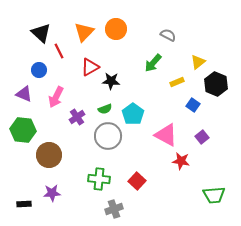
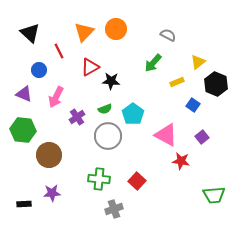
black triangle: moved 11 px left
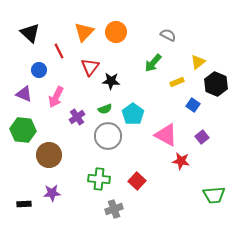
orange circle: moved 3 px down
red triangle: rotated 24 degrees counterclockwise
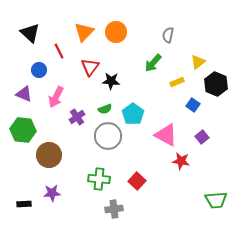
gray semicircle: rotated 105 degrees counterclockwise
green trapezoid: moved 2 px right, 5 px down
gray cross: rotated 12 degrees clockwise
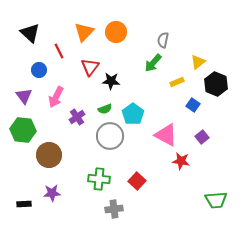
gray semicircle: moved 5 px left, 5 px down
purple triangle: moved 2 px down; rotated 30 degrees clockwise
gray circle: moved 2 px right
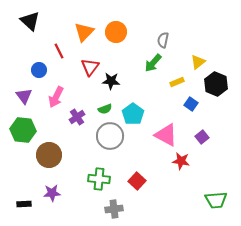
black triangle: moved 12 px up
blue square: moved 2 px left, 1 px up
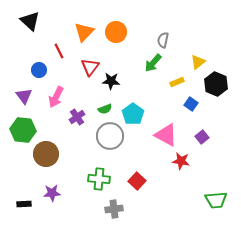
brown circle: moved 3 px left, 1 px up
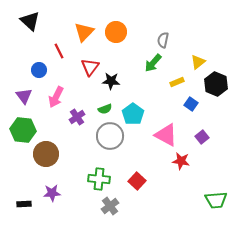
gray cross: moved 4 px left, 3 px up; rotated 30 degrees counterclockwise
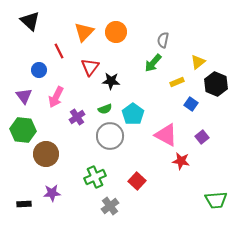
green cross: moved 4 px left, 2 px up; rotated 30 degrees counterclockwise
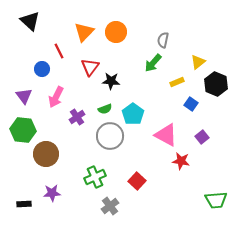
blue circle: moved 3 px right, 1 px up
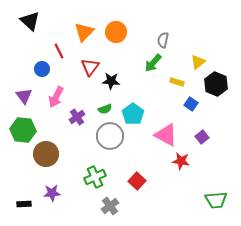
yellow rectangle: rotated 40 degrees clockwise
